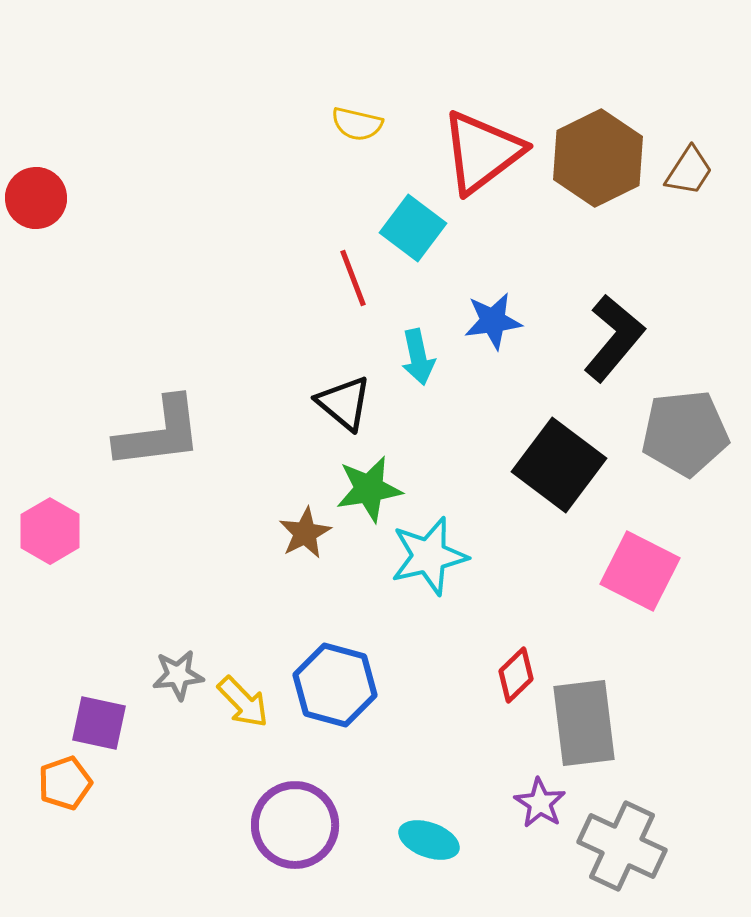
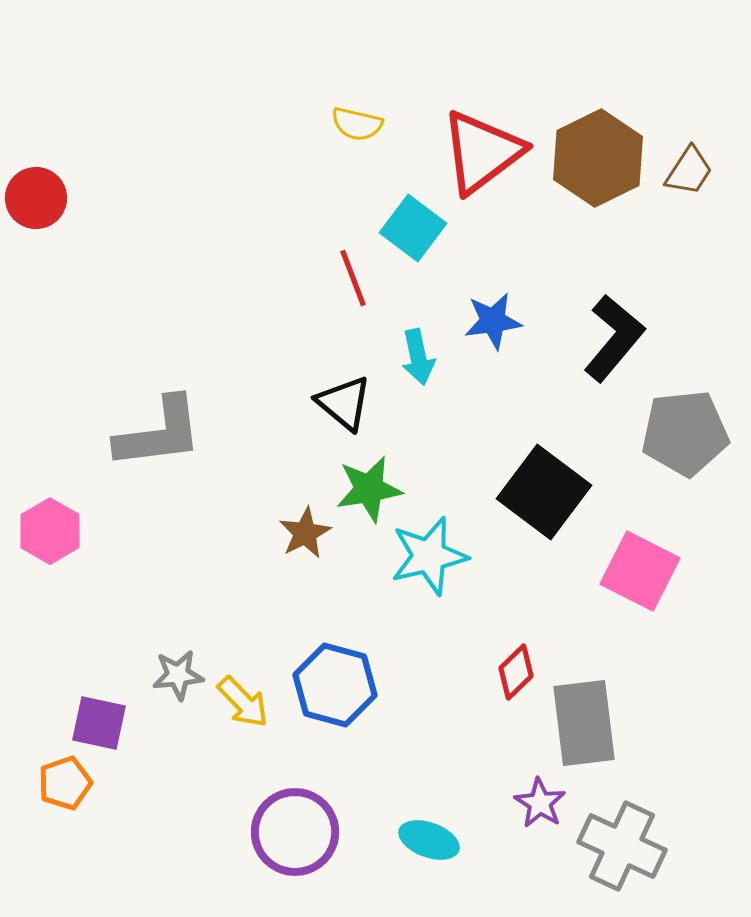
black square: moved 15 px left, 27 px down
red diamond: moved 3 px up
purple circle: moved 7 px down
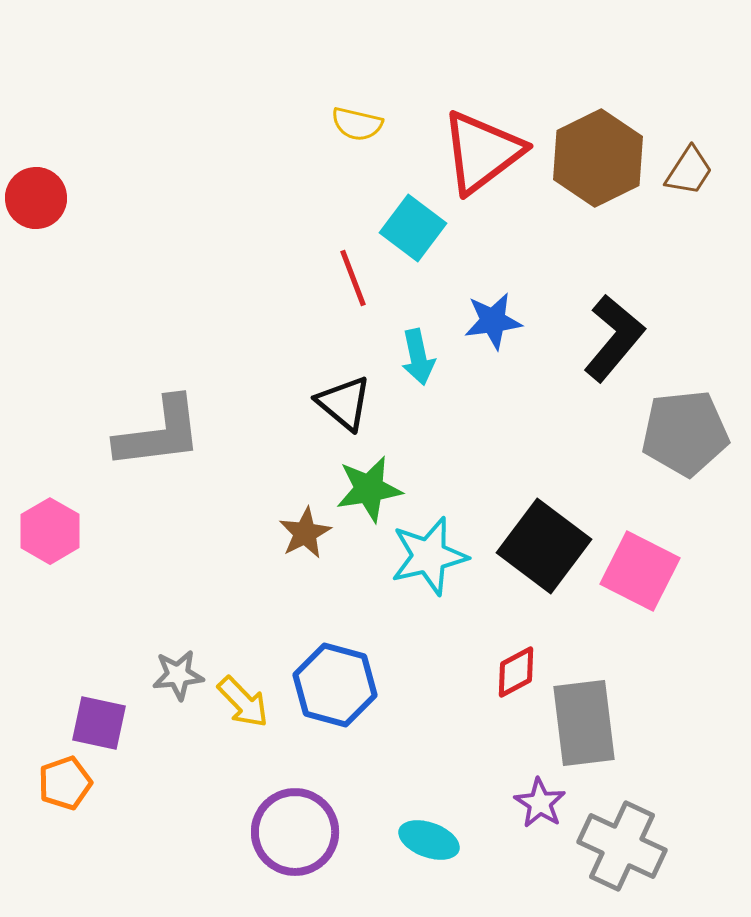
black square: moved 54 px down
red diamond: rotated 16 degrees clockwise
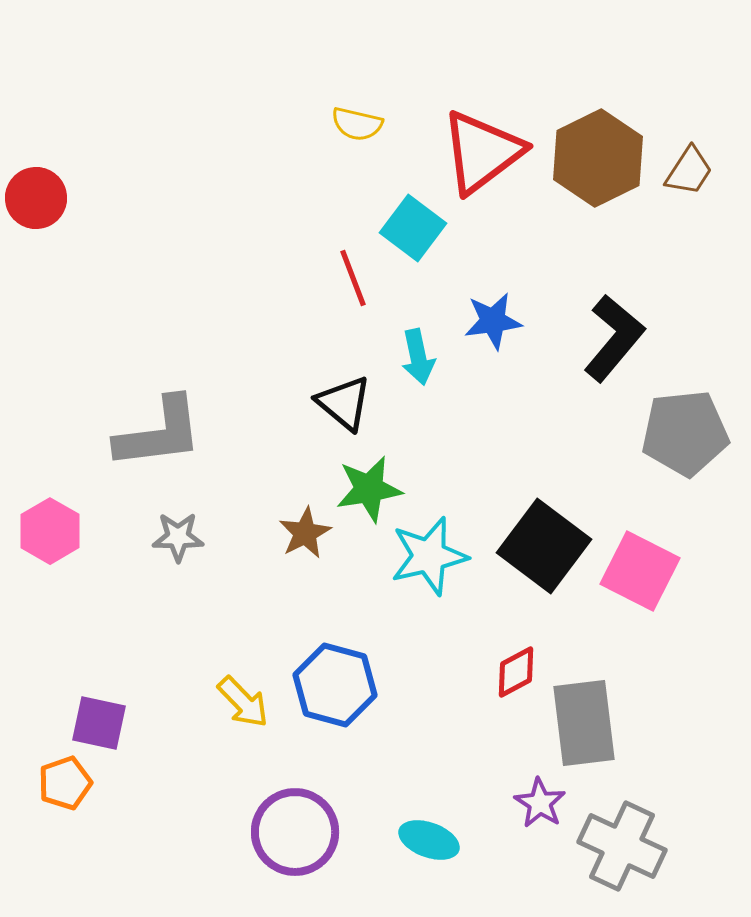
gray star: moved 138 px up; rotated 6 degrees clockwise
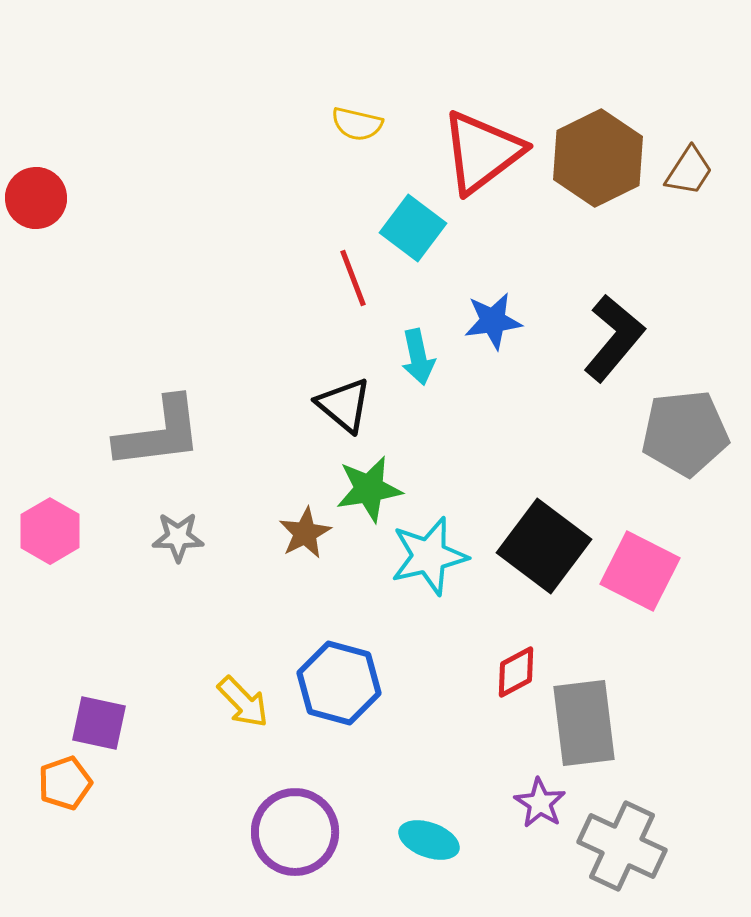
black triangle: moved 2 px down
blue hexagon: moved 4 px right, 2 px up
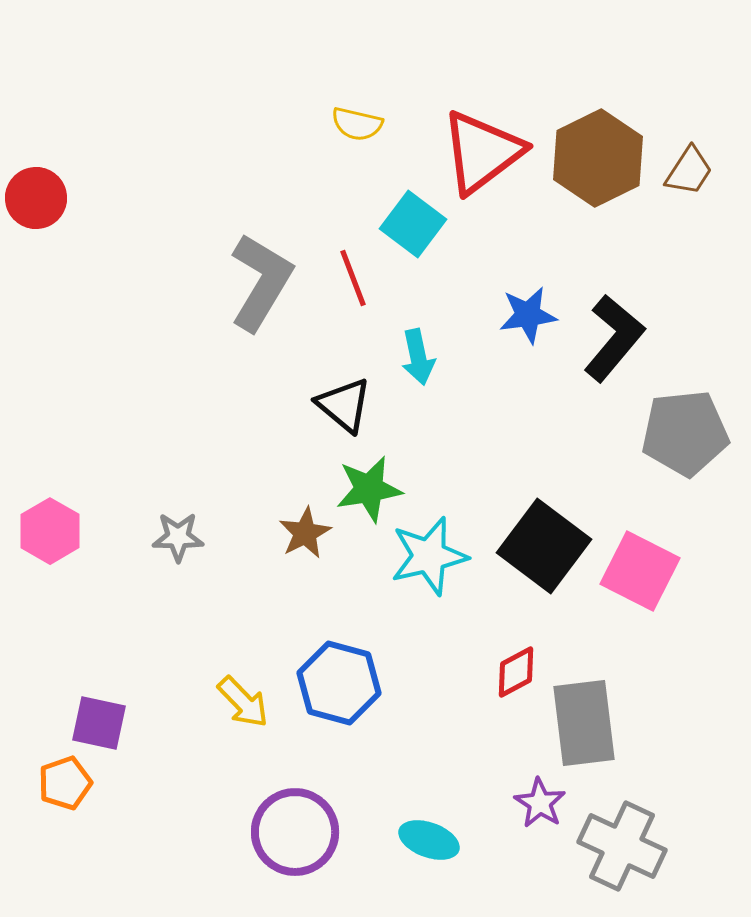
cyan square: moved 4 px up
blue star: moved 35 px right, 6 px up
gray L-shape: moved 102 px right, 151 px up; rotated 52 degrees counterclockwise
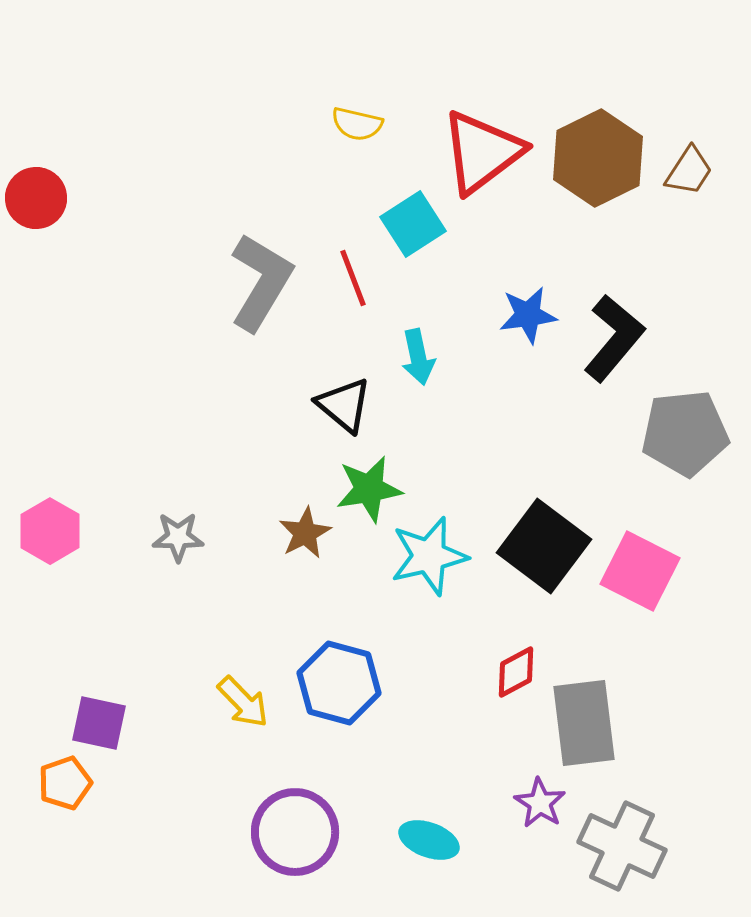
cyan square: rotated 20 degrees clockwise
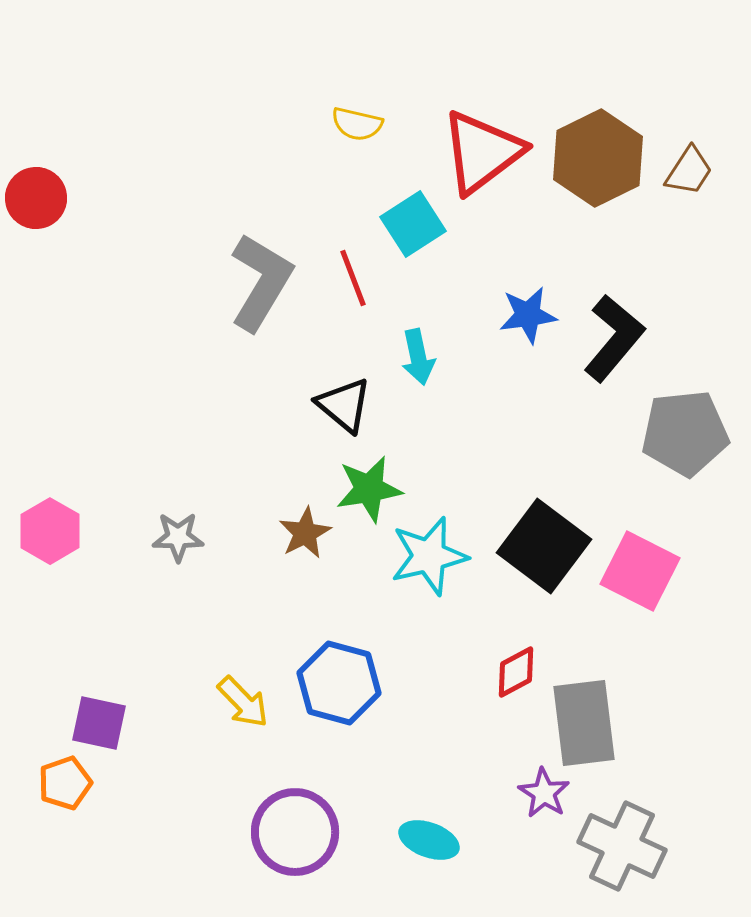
purple star: moved 4 px right, 10 px up
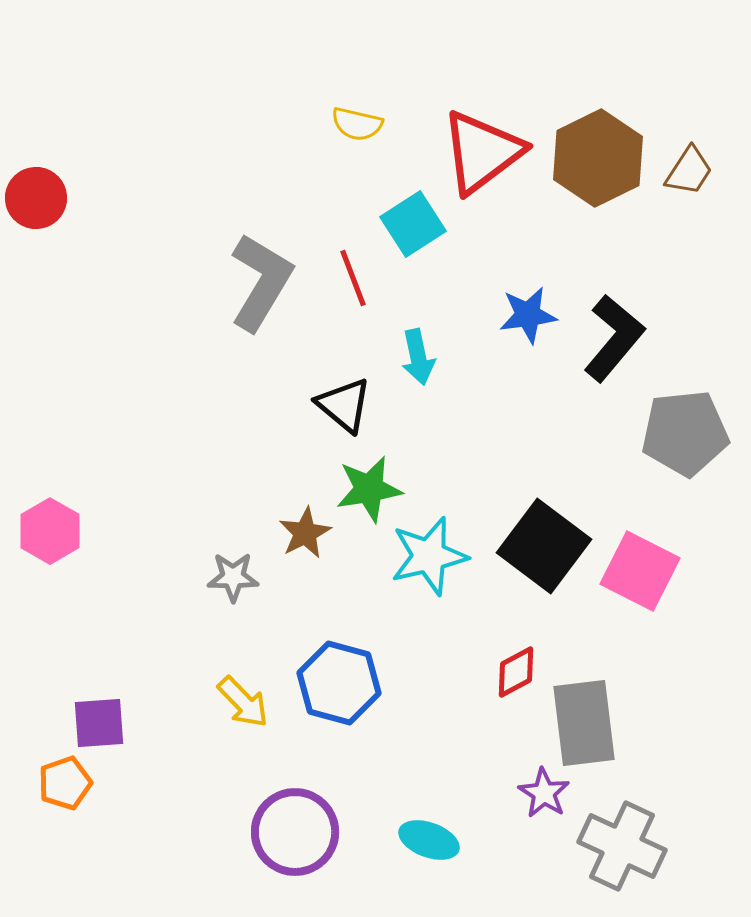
gray star: moved 55 px right, 40 px down
purple square: rotated 16 degrees counterclockwise
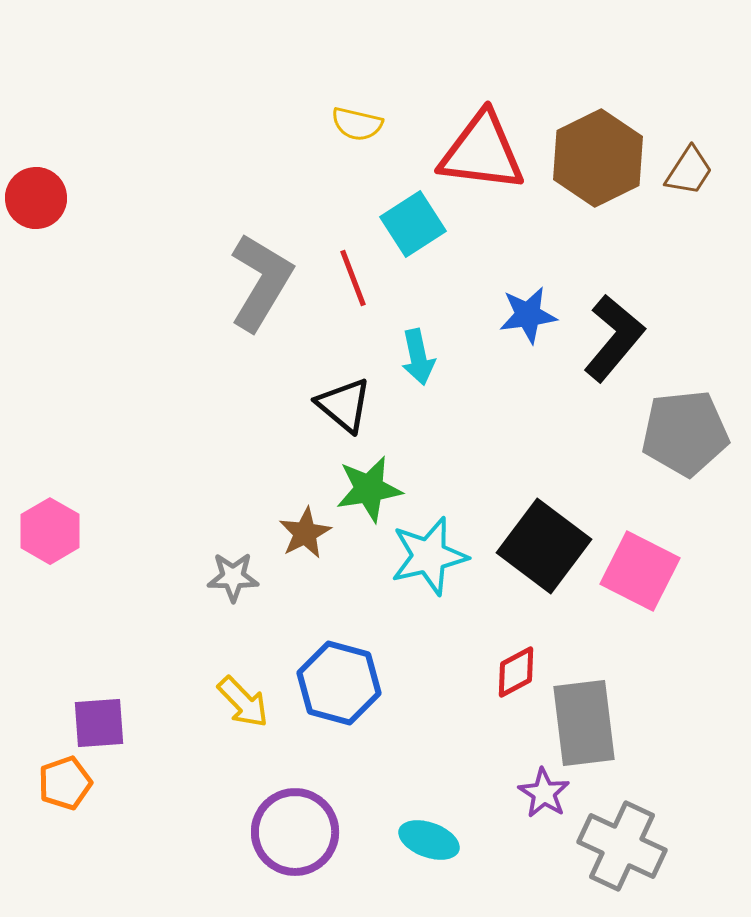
red triangle: rotated 44 degrees clockwise
